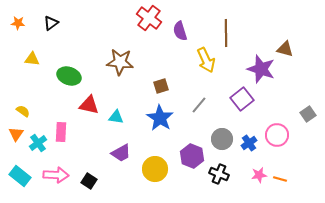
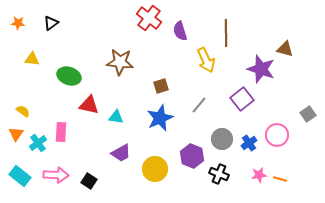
blue star: rotated 16 degrees clockwise
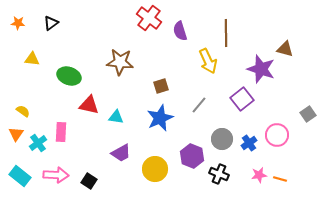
yellow arrow: moved 2 px right, 1 px down
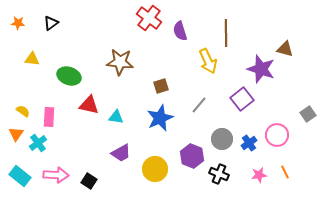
pink rectangle: moved 12 px left, 15 px up
orange line: moved 5 px right, 7 px up; rotated 48 degrees clockwise
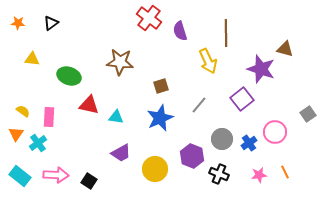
pink circle: moved 2 px left, 3 px up
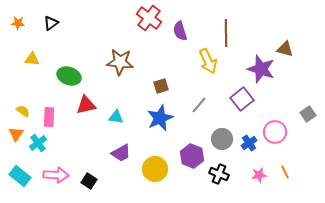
red triangle: moved 3 px left; rotated 25 degrees counterclockwise
